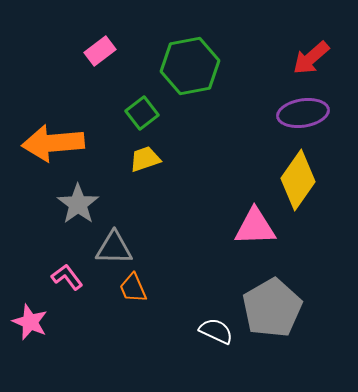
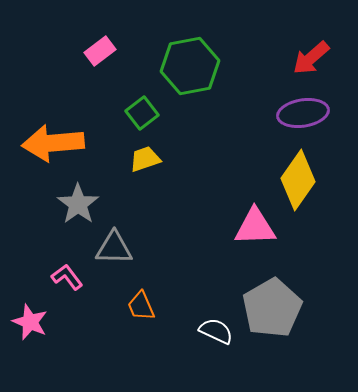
orange trapezoid: moved 8 px right, 18 px down
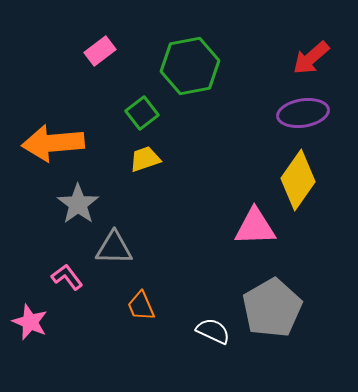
white semicircle: moved 3 px left
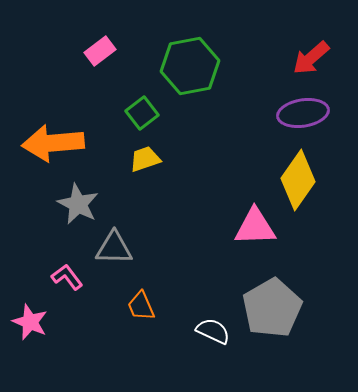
gray star: rotated 9 degrees counterclockwise
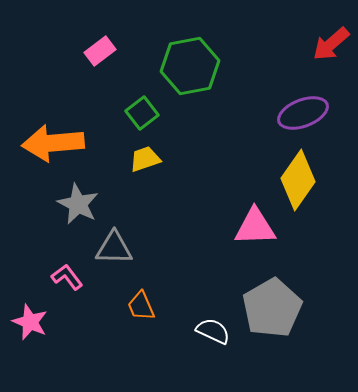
red arrow: moved 20 px right, 14 px up
purple ellipse: rotated 12 degrees counterclockwise
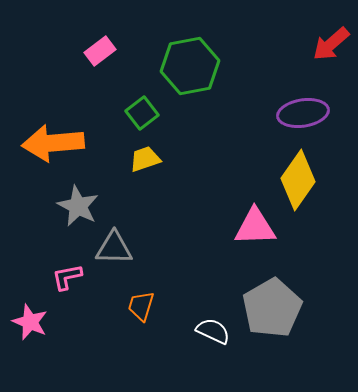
purple ellipse: rotated 12 degrees clockwise
gray star: moved 2 px down
pink L-shape: rotated 64 degrees counterclockwise
orange trapezoid: rotated 40 degrees clockwise
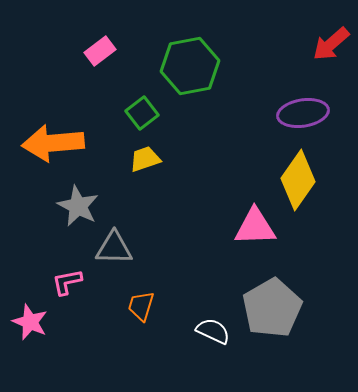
pink L-shape: moved 5 px down
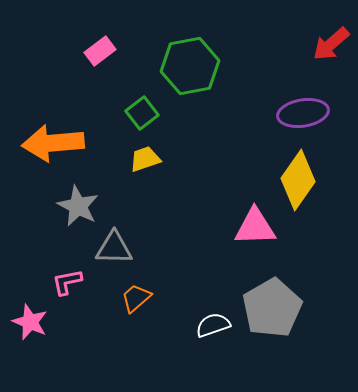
orange trapezoid: moved 5 px left, 8 px up; rotated 32 degrees clockwise
white semicircle: moved 6 px up; rotated 44 degrees counterclockwise
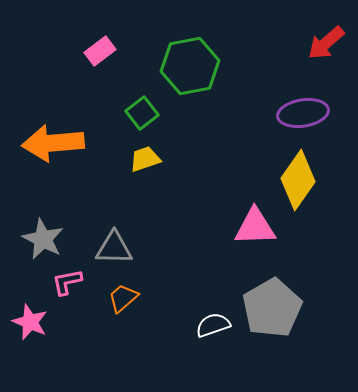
red arrow: moved 5 px left, 1 px up
gray star: moved 35 px left, 33 px down
orange trapezoid: moved 13 px left
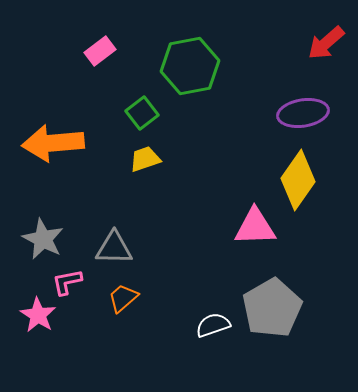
pink star: moved 8 px right, 7 px up; rotated 9 degrees clockwise
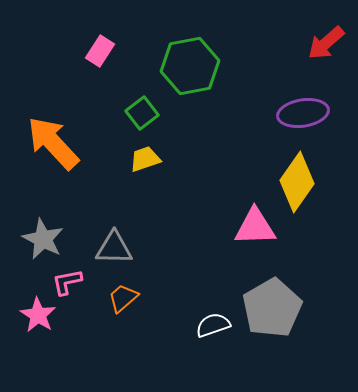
pink rectangle: rotated 20 degrees counterclockwise
orange arrow: rotated 52 degrees clockwise
yellow diamond: moved 1 px left, 2 px down
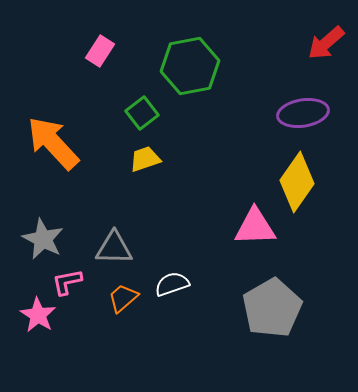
white semicircle: moved 41 px left, 41 px up
